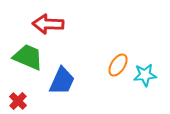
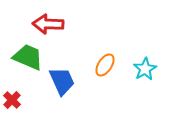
orange ellipse: moved 13 px left
cyan star: moved 6 px up; rotated 25 degrees counterclockwise
blue trapezoid: rotated 48 degrees counterclockwise
red cross: moved 6 px left, 1 px up
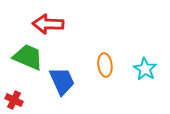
orange ellipse: rotated 40 degrees counterclockwise
cyan star: rotated 10 degrees counterclockwise
red cross: moved 2 px right; rotated 18 degrees counterclockwise
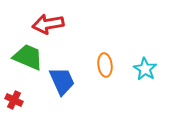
red arrow: rotated 12 degrees counterclockwise
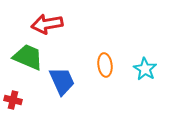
red arrow: moved 1 px left
red cross: moved 1 px left; rotated 12 degrees counterclockwise
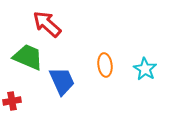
red arrow: rotated 52 degrees clockwise
red cross: moved 1 px left, 1 px down; rotated 24 degrees counterclockwise
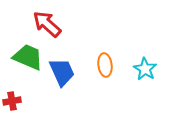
blue trapezoid: moved 9 px up
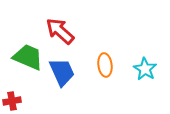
red arrow: moved 13 px right, 7 px down
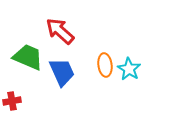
cyan star: moved 16 px left
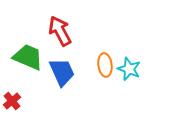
red arrow: rotated 20 degrees clockwise
cyan star: rotated 10 degrees counterclockwise
red cross: rotated 30 degrees counterclockwise
